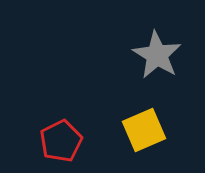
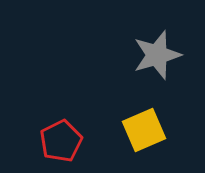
gray star: rotated 24 degrees clockwise
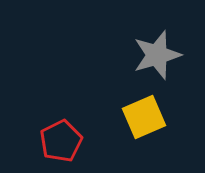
yellow square: moved 13 px up
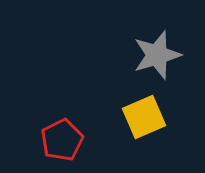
red pentagon: moved 1 px right, 1 px up
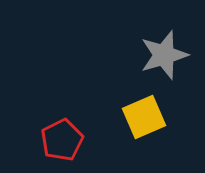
gray star: moved 7 px right
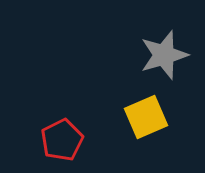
yellow square: moved 2 px right
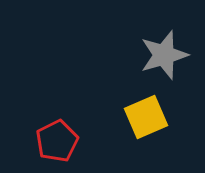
red pentagon: moved 5 px left, 1 px down
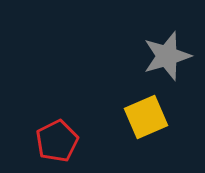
gray star: moved 3 px right, 1 px down
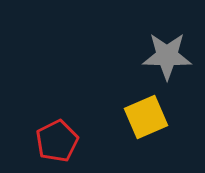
gray star: rotated 18 degrees clockwise
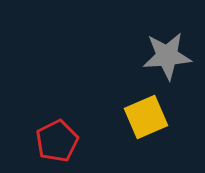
gray star: rotated 6 degrees counterclockwise
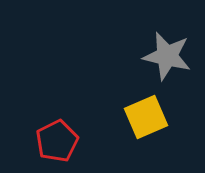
gray star: rotated 18 degrees clockwise
